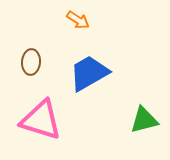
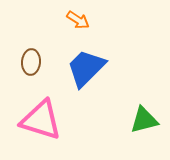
blue trapezoid: moved 3 px left, 5 px up; rotated 15 degrees counterclockwise
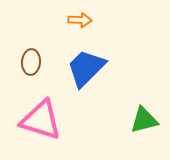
orange arrow: moved 2 px right; rotated 30 degrees counterclockwise
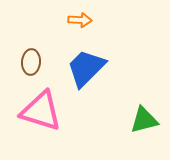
pink triangle: moved 9 px up
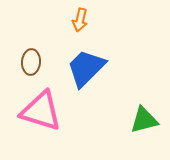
orange arrow: rotated 100 degrees clockwise
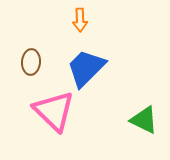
orange arrow: rotated 15 degrees counterclockwise
pink triangle: moved 13 px right; rotated 27 degrees clockwise
green triangle: rotated 40 degrees clockwise
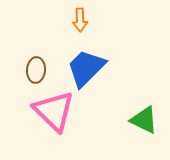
brown ellipse: moved 5 px right, 8 px down
